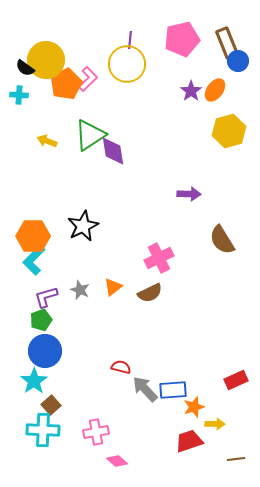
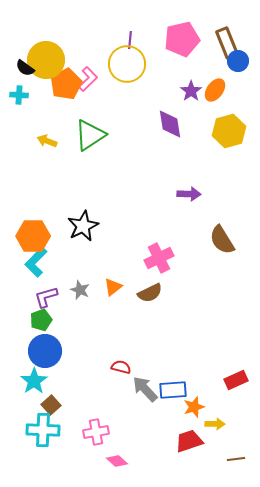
purple diamond at (113, 151): moved 57 px right, 27 px up
cyan L-shape at (34, 260): moved 2 px right, 2 px down
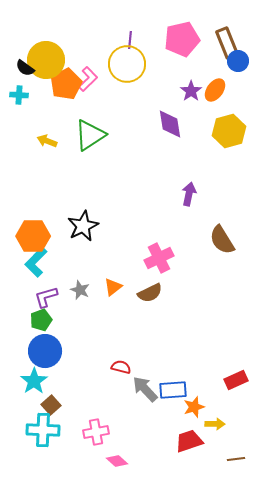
purple arrow at (189, 194): rotated 80 degrees counterclockwise
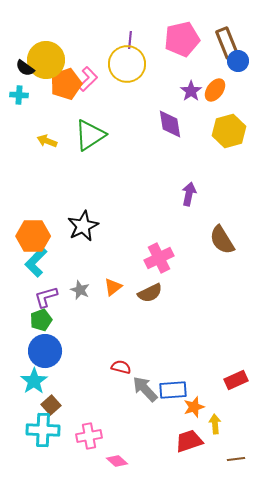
orange pentagon at (66, 84): rotated 8 degrees clockwise
yellow arrow at (215, 424): rotated 96 degrees counterclockwise
pink cross at (96, 432): moved 7 px left, 4 px down
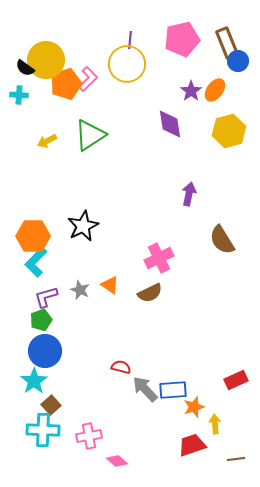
yellow arrow at (47, 141): rotated 48 degrees counterclockwise
orange triangle at (113, 287): moved 3 px left, 2 px up; rotated 48 degrees counterclockwise
red trapezoid at (189, 441): moved 3 px right, 4 px down
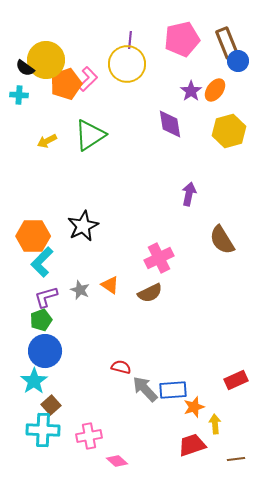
cyan L-shape at (36, 262): moved 6 px right
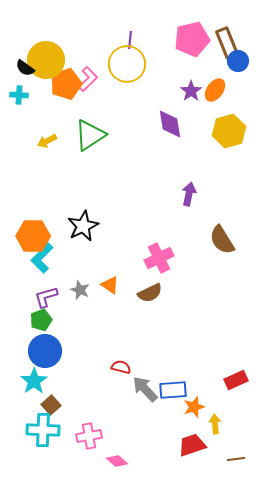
pink pentagon at (182, 39): moved 10 px right
cyan L-shape at (42, 262): moved 4 px up
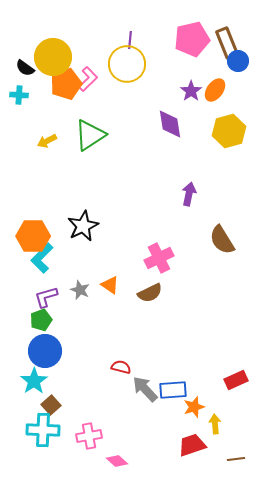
yellow circle at (46, 60): moved 7 px right, 3 px up
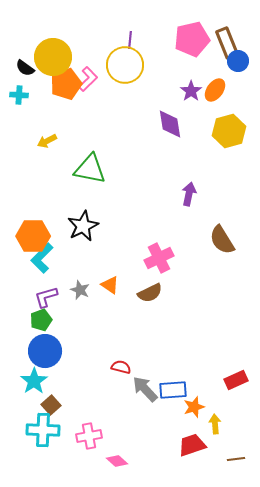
yellow circle at (127, 64): moved 2 px left, 1 px down
green triangle at (90, 135): moved 34 px down; rotated 44 degrees clockwise
